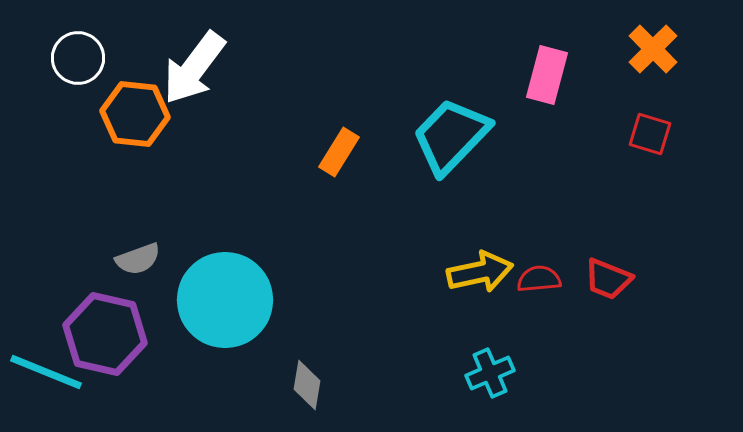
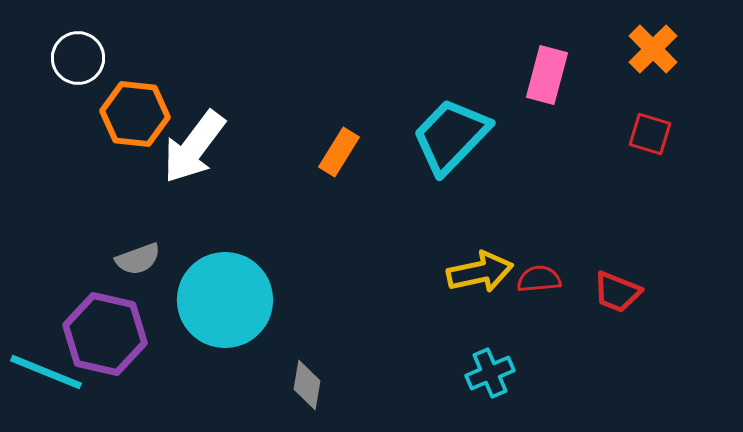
white arrow: moved 79 px down
red trapezoid: moved 9 px right, 13 px down
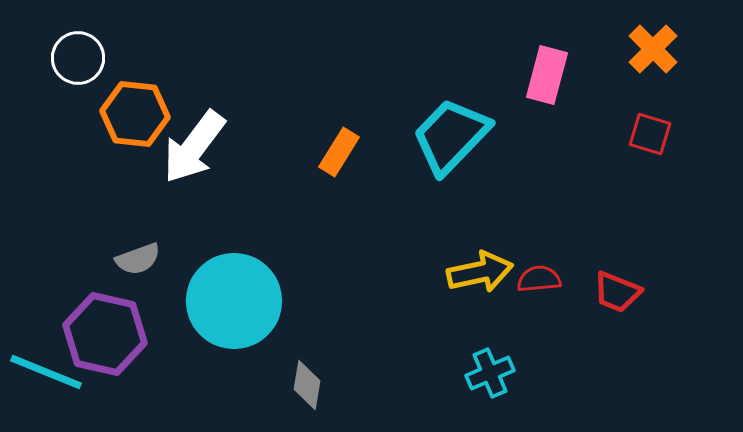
cyan circle: moved 9 px right, 1 px down
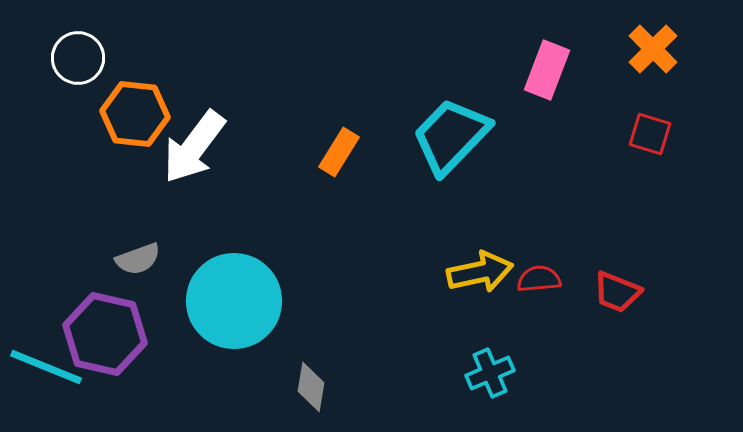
pink rectangle: moved 5 px up; rotated 6 degrees clockwise
cyan line: moved 5 px up
gray diamond: moved 4 px right, 2 px down
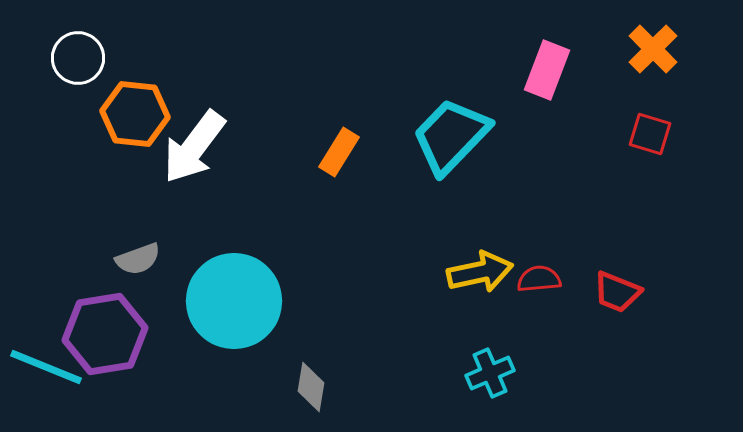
purple hexagon: rotated 22 degrees counterclockwise
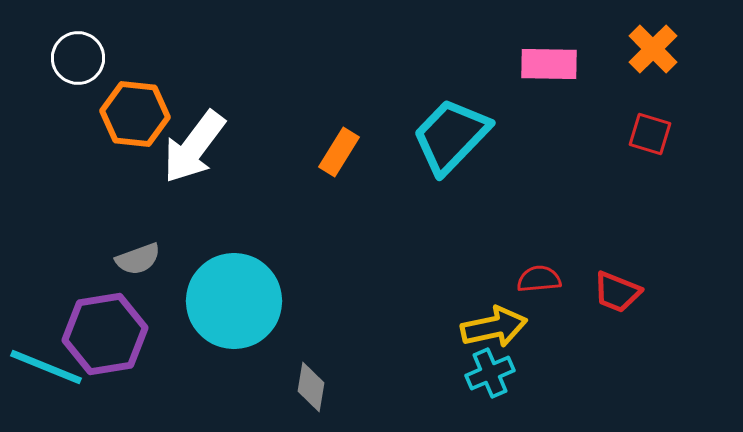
pink rectangle: moved 2 px right, 6 px up; rotated 70 degrees clockwise
yellow arrow: moved 14 px right, 55 px down
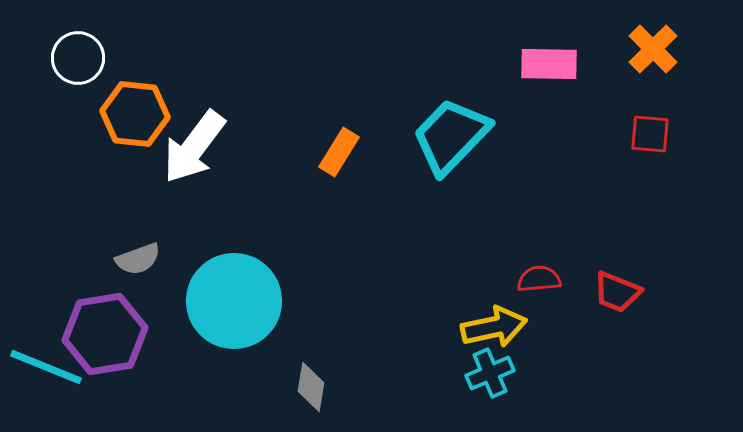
red square: rotated 12 degrees counterclockwise
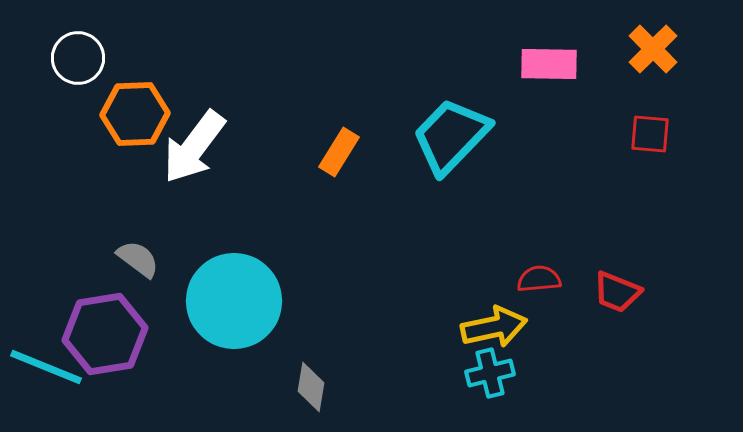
orange hexagon: rotated 8 degrees counterclockwise
gray semicircle: rotated 123 degrees counterclockwise
cyan cross: rotated 9 degrees clockwise
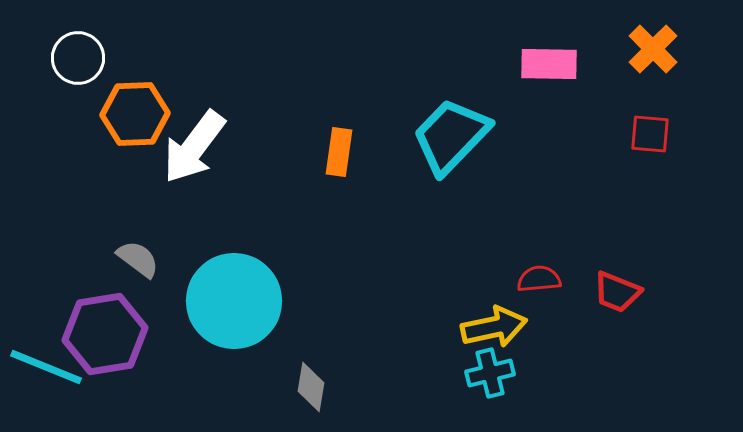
orange rectangle: rotated 24 degrees counterclockwise
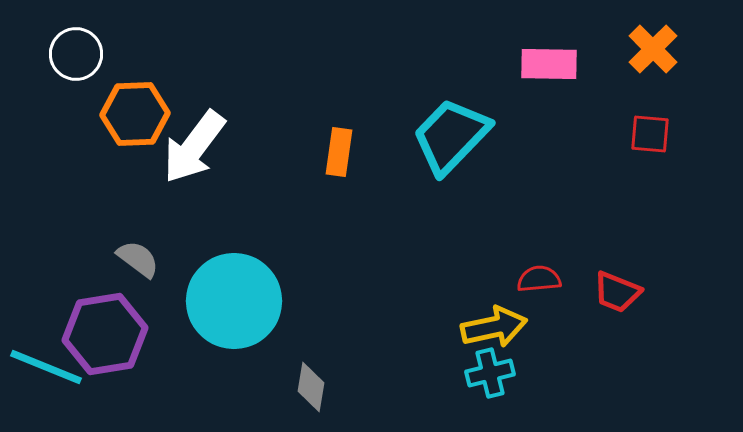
white circle: moved 2 px left, 4 px up
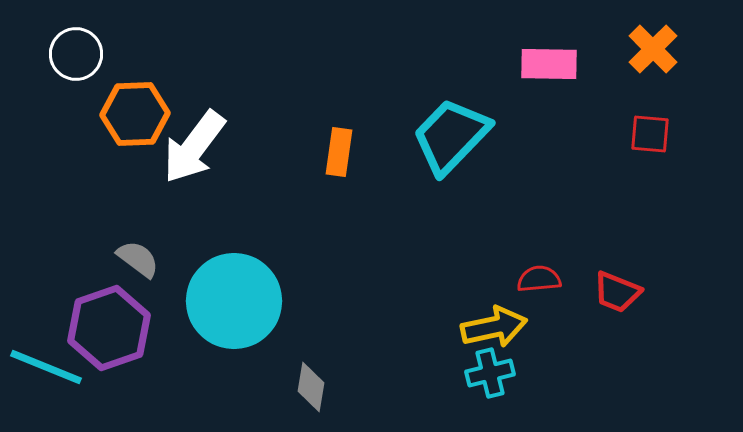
purple hexagon: moved 4 px right, 6 px up; rotated 10 degrees counterclockwise
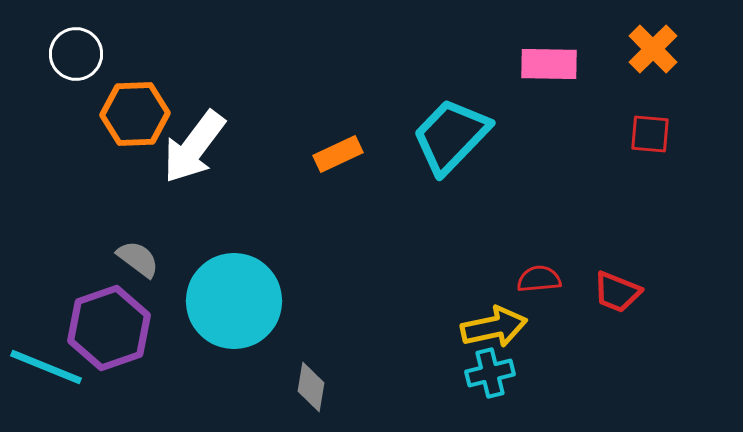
orange rectangle: moved 1 px left, 2 px down; rotated 57 degrees clockwise
